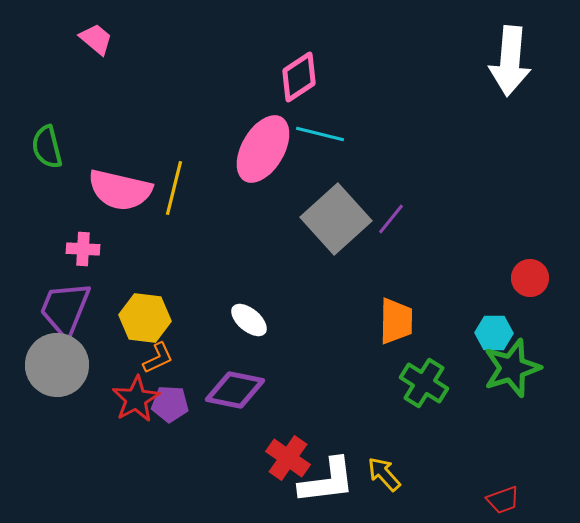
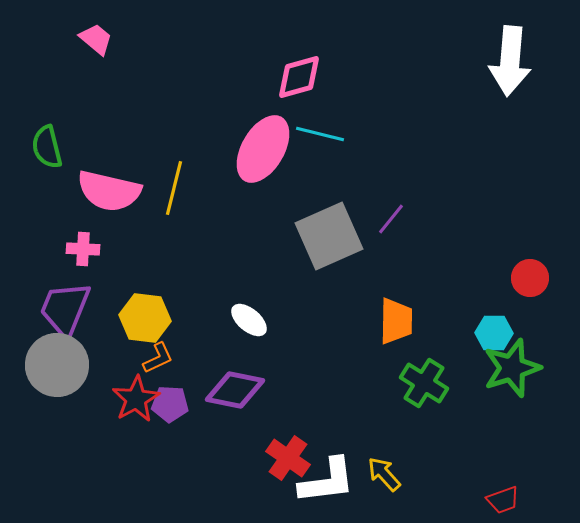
pink diamond: rotated 18 degrees clockwise
pink semicircle: moved 11 px left, 1 px down
gray square: moved 7 px left, 17 px down; rotated 18 degrees clockwise
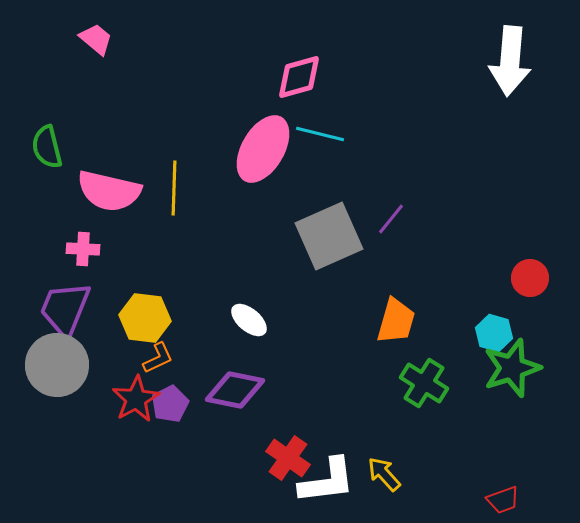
yellow line: rotated 12 degrees counterclockwise
orange trapezoid: rotated 15 degrees clockwise
cyan hexagon: rotated 15 degrees clockwise
purple pentagon: rotated 30 degrees counterclockwise
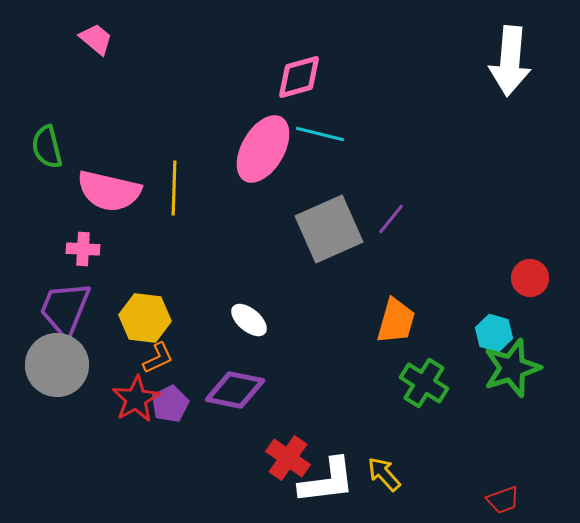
gray square: moved 7 px up
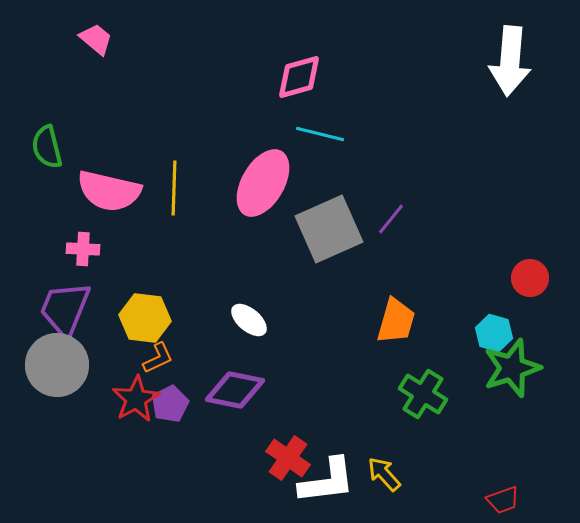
pink ellipse: moved 34 px down
green cross: moved 1 px left, 11 px down
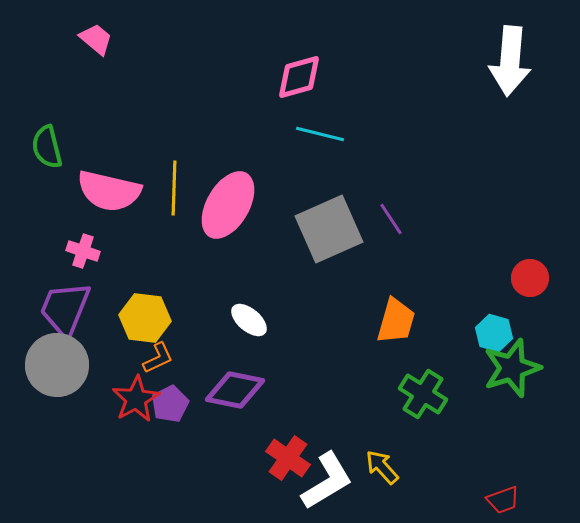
pink ellipse: moved 35 px left, 22 px down
purple line: rotated 72 degrees counterclockwise
pink cross: moved 2 px down; rotated 16 degrees clockwise
yellow arrow: moved 2 px left, 7 px up
white L-shape: rotated 24 degrees counterclockwise
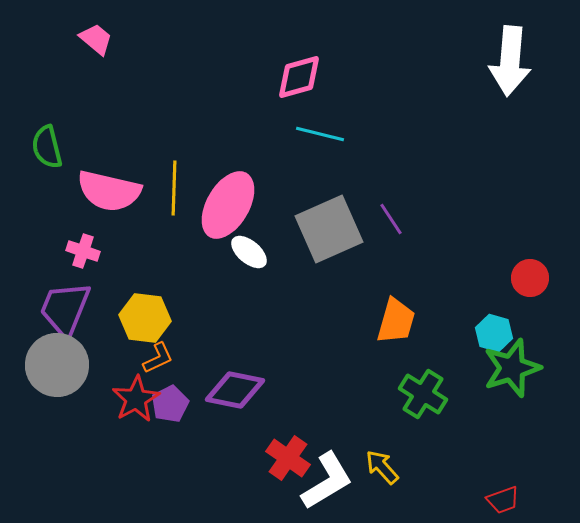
white ellipse: moved 68 px up
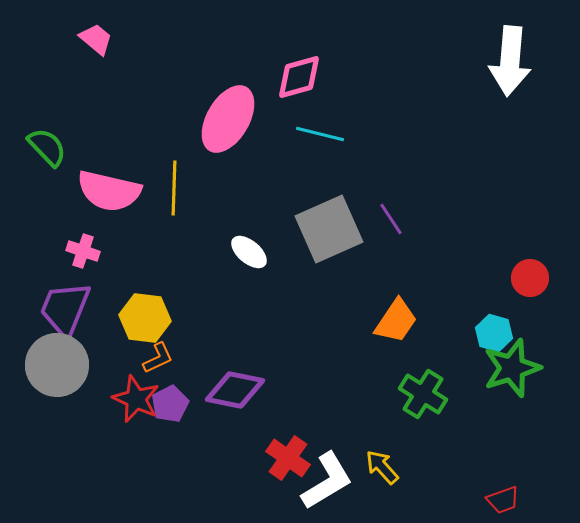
green semicircle: rotated 150 degrees clockwise
pink ellipse: moved 86 px up
orange trapezoid: rotated 18 degrees clockwise
red star: rotated 18 degrees counterclockwise
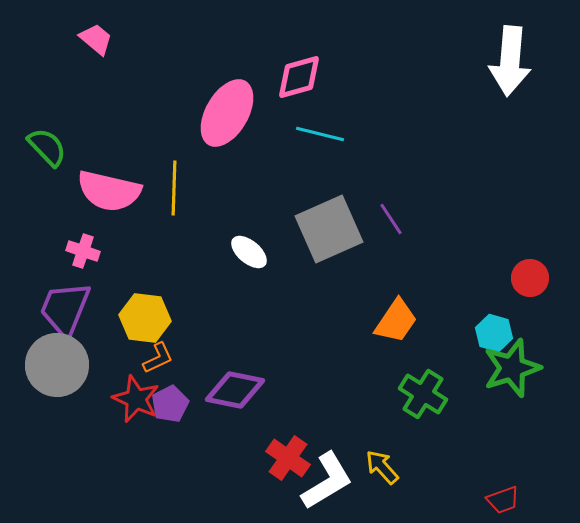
pink ellipse: moved 1 px left, 6 px up
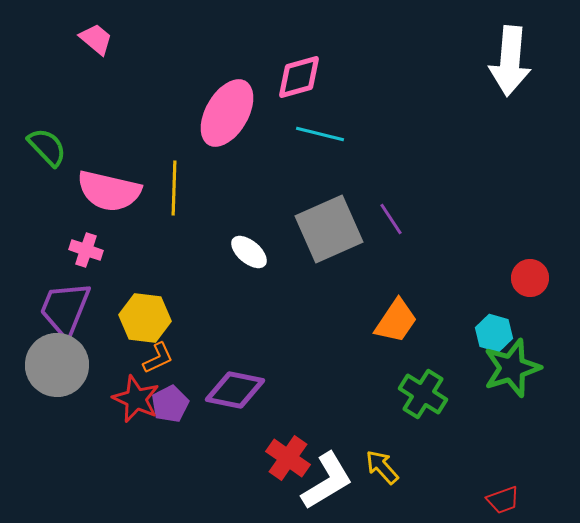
pink cross: moved 3 px right, 1 px up
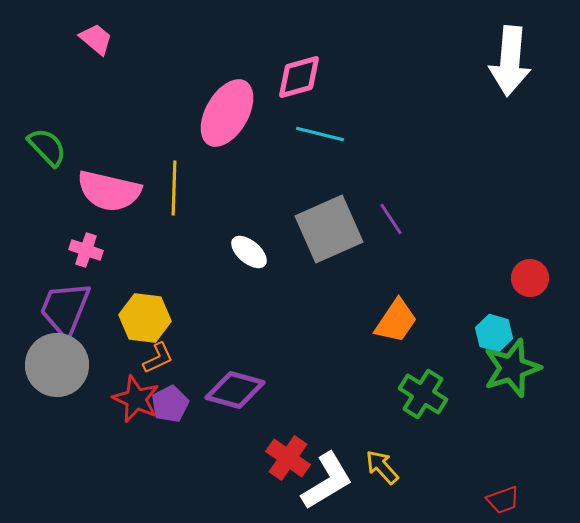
purple diamond: rotated 4 degrees clockwise
